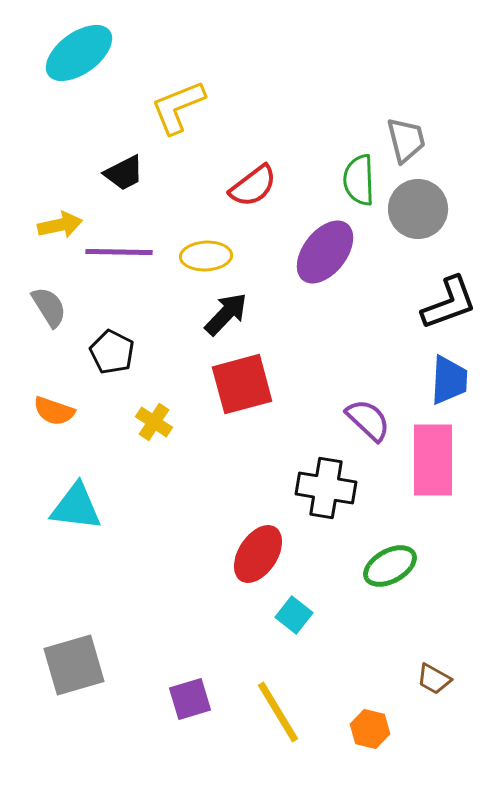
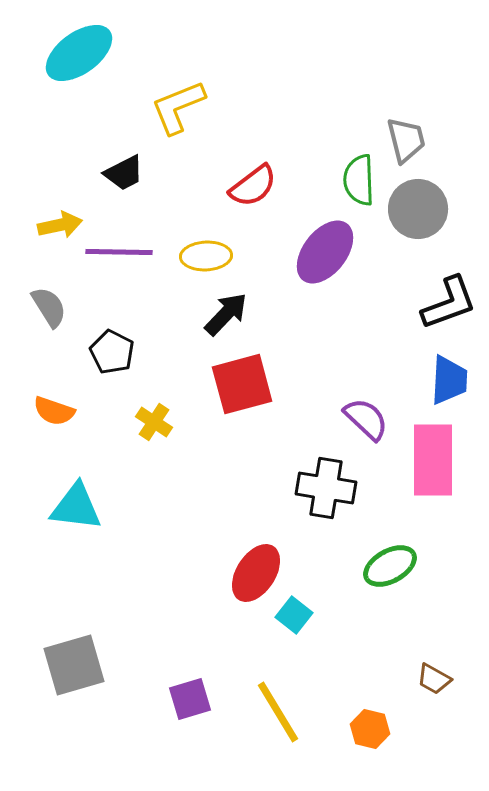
purple semicircle: moved 2 px left, 1 px up
red ellipse: moved 2 px left, 19 px down
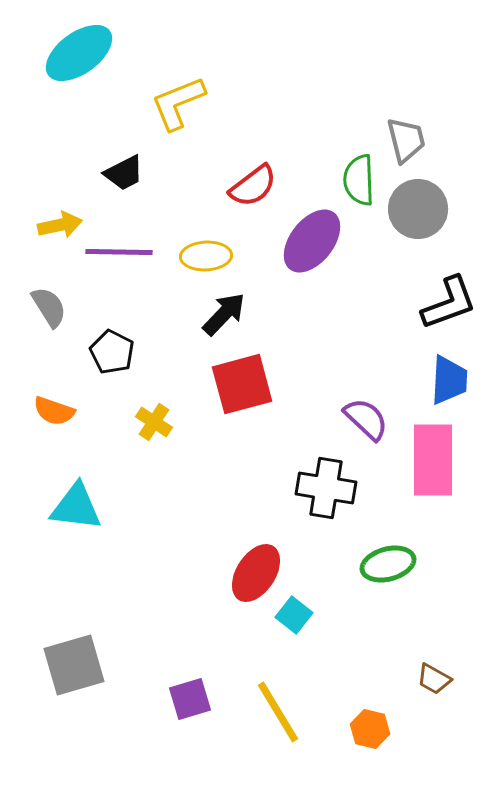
yellow L-shape: moved 4 px up
purple ellipse: moved 13 px left, 11 px up
black arrow: moved 2 px left
green ellipse: moved 2 px left, 2 px up; rotated 14 degrees clockwise
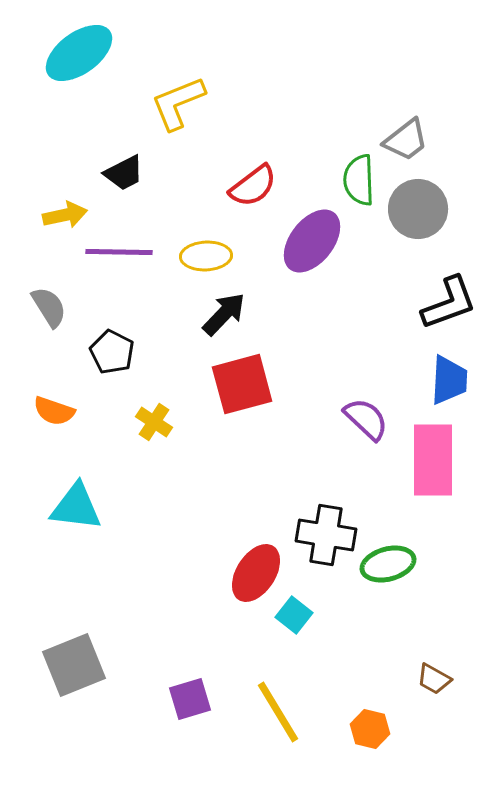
gray trapezoid: rotated 66 degrees clockwise
yellow arrow: moved 5 px right, 10 px up
black cross: moved 47 px down
gray square: rotated 6 degrees counterclockwise
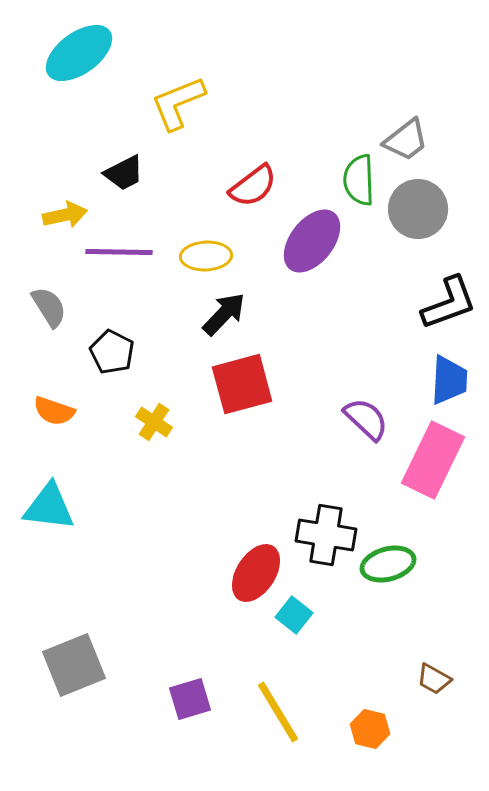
pink rectangle: rotated 26 degrees clockwise
cyan triangle: moved 27 px left
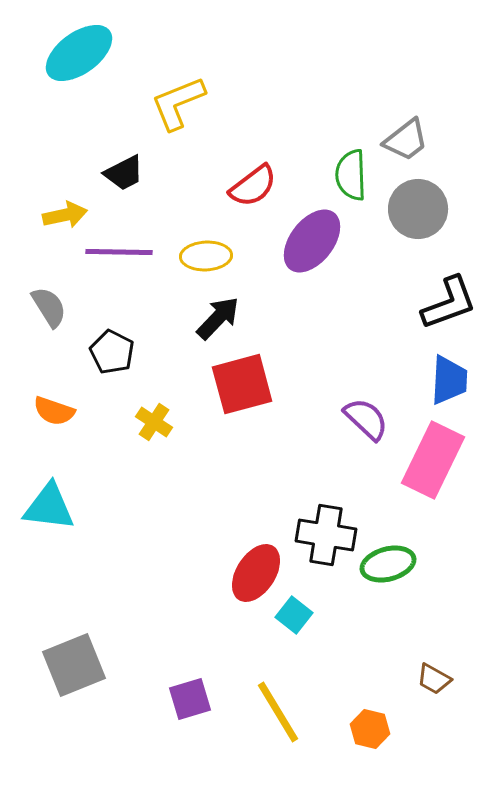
green semicircle: moved 8 px left, 5 px up
black arrow: moved 6 px left, 4 px down
